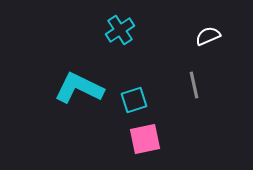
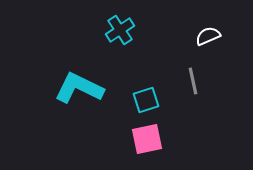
gray line: moved 1 px left, 4 px up
cyan square: moved 12 px right
pink square: moved 2 px right
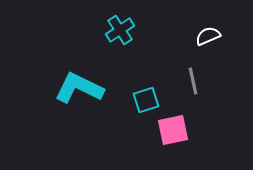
pink square: moved 26 px right, 9 px up
